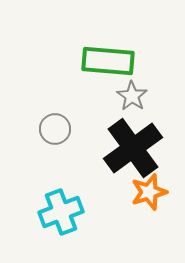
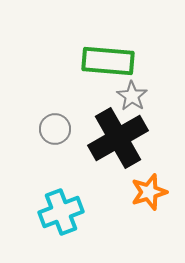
black cross: moved 15 px left, 10 px up; rotated 6 degrees clockwise
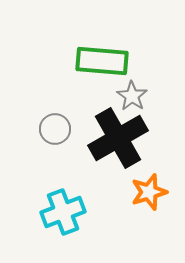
green rectangle: moved 6 px left
cyan cross: moved 2 px right
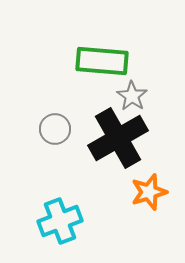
cyan cross: moved 3 px left, 9 px down
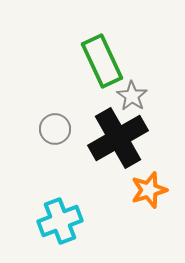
green rectangle: rotated 60 degrees clockwise
orange star: moved 2 px up
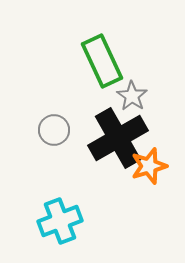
gray circle: moved 1 px left, 1 px down
orange star: moved 24 px up
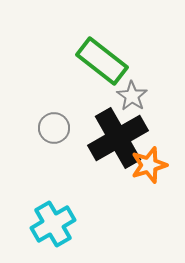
green rectangle: rotated 27 degrees counterclockwise
gray circle: moved 2 px up
orange star: moved 1 px up
cyan cross: moved 7 px left, 3 px down; rotated 9 degrees counterclockwise
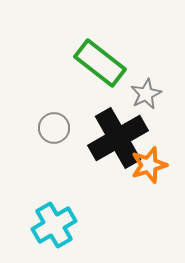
green rectangle: moved 2 px left, 2 px down
gray star: moved 14 px right, 2 px up; rotated 12 degrees clockwise
cyan cross: moved 1 px right, 1 px down
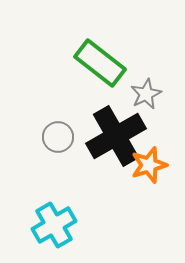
gray circle: moved 4 px right, 9 px down
black cross: moved 2 px left, 2 px up
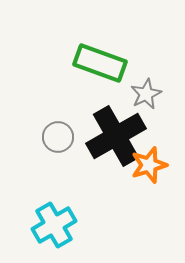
green rectangle: rotated 18 degrees counterclockwise
